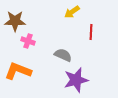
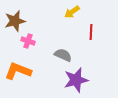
brown star: rotated 15 degrees counterclockwise
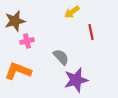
red line: rotated 14 degrees counterclockwise
pink cross: moved 1 px left; rotated 32 degrees counterclockwise
gray semicircle: moved 2 px left, 2 px down; rotated 24 degrees clockwise
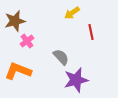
yellow arrow: moved 1 px down
pink cross: rotated 24 degrees counterclockwise
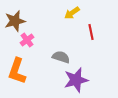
pink cross: moved 1 px up
gray semicircle: rotated 30 degrees counterclockwise
orange L-shape: moved 1 px left; rotated 92 degrees counterclockwise
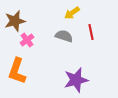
gray semicircle: moved 3 px right, 21 px up
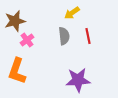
red line: moved 3 px left, 4 px down
gray semicircle: rotated 66 degrees clockwise
purple star: moved 2 px right; rotated 10 degrees clockwise
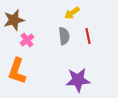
brown star: moved 1 px left, 1 px up
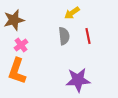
pink cross: moved 6 px left, 5 px down
